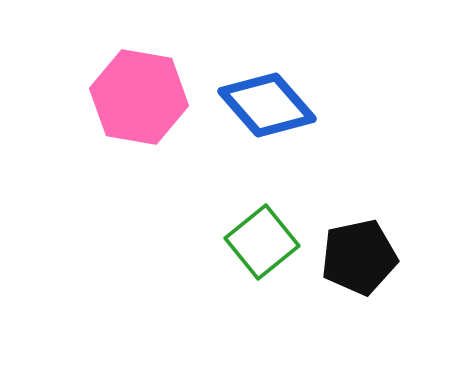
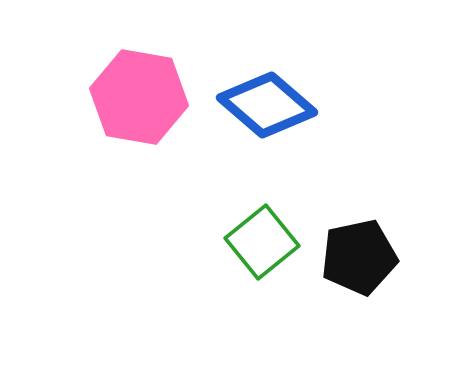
blue diamond: rotated 8 degrees counterclockwise
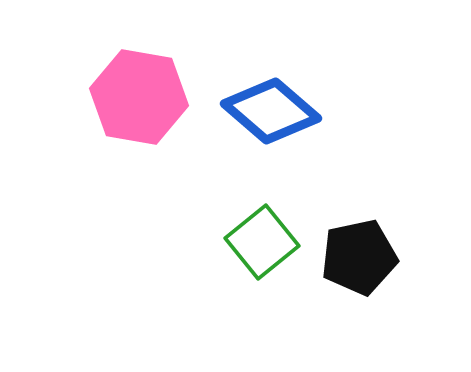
blue diamond: moved 4 px right, 6 px down
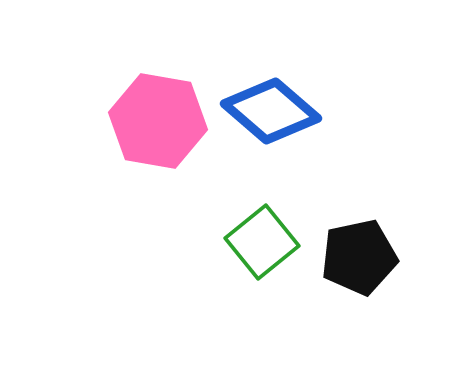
pink hexagon: moved 19 px right, 24 px down
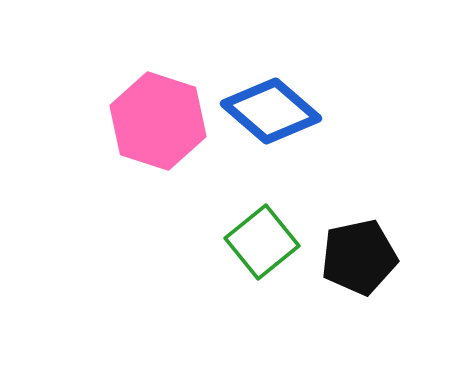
pink hexagon: rotated 8 degrees clockwise
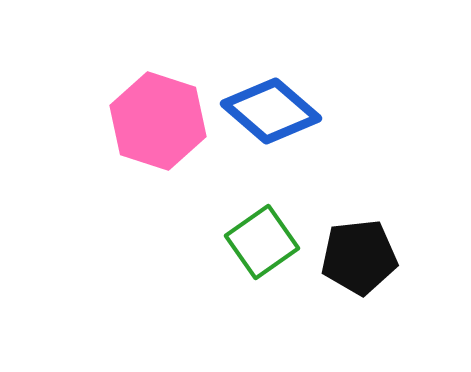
green square: rotated 4 degrees clockwise
black pentagon: rotated 6 degrees clockwise
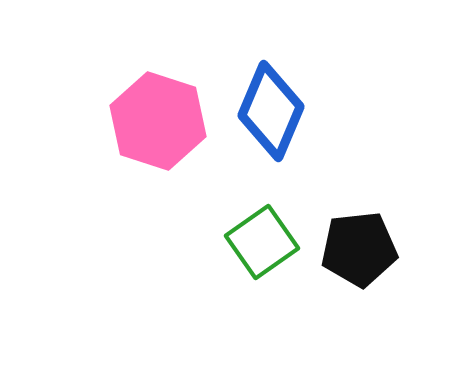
blue diamond: rotated 72 degrees clockwise
black pentagon: moved 8 px up
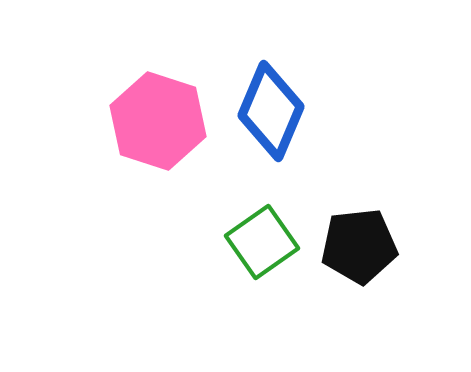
black pentagon: moved 3 px up
